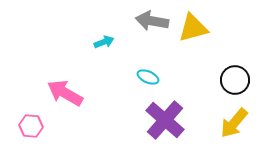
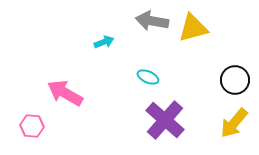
pink hexagon: moved 1 px right
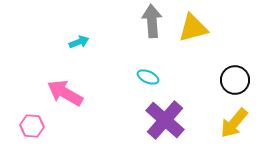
gray arrow: rotated 76 degrees clockwise
cyan arrow: moved 25 px left
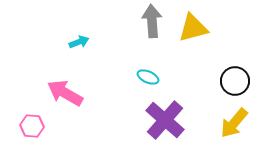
black circle: moved 1 px down
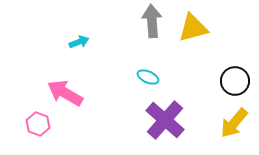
pink hexagon: moved 6 px right, 2 px up; rotated 15 degrees clockwise
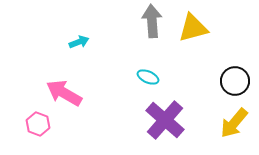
pink arrow: moved 1 px left
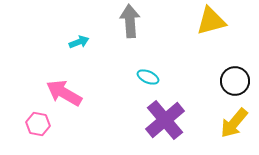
gray arrow: moved 22 px left
yellow triangle: moved 18 px right, 7 px up
purple cross: rotated 9 degrees clockwise
pink hexagon: rotated 10 degrees counterclockwise
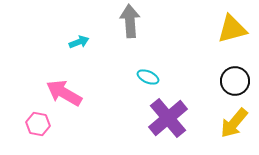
yellow triangle: moved 21 px right, 8 px down
purple cross: moved 3 px right, 2 px up
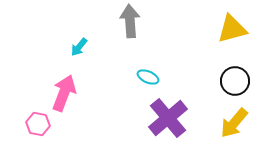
cyan arrow: moved 5 px down; rotated 150 degrees clockwise
pink arrow: rotated 81 degrees clockwise
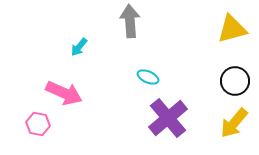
pink arrow: rotated 93 degrees clockwise
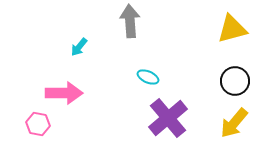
pink arrow: rotated 24 degrees counterclockwise
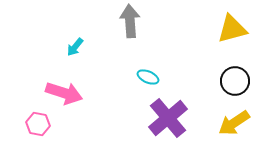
cyan arrow: moved 4 px left
pink arrow: rotated 18 degrees clockwise
yellow arrow: rotated 16 degrees clockwise
